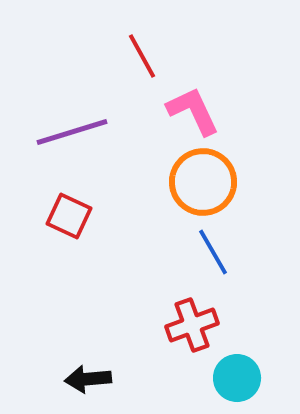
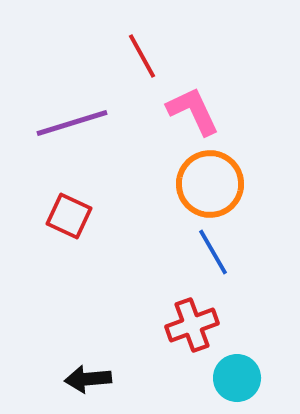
purple line: moved 9 px up
orange circle: moved 7 px right, 2 px down
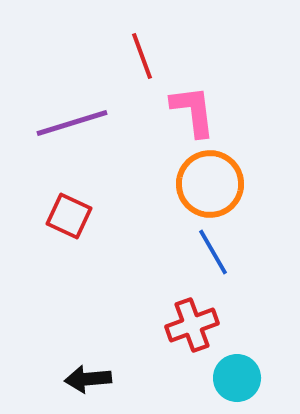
red line: rotated 9 degrees clockwise
pink L-shape: rotated 18 degrees clockwise
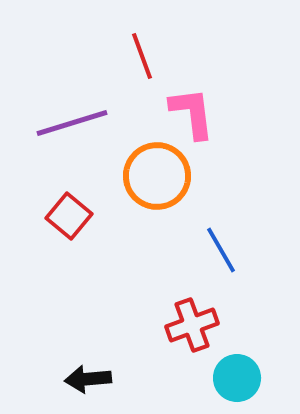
pink L-shape: moved 1 px left, 2 px down
orange circle: moved 53 px left, 8 px up
red square: rotated 15 degrees clockwise
blue line: moved 8 px right, 2 px up
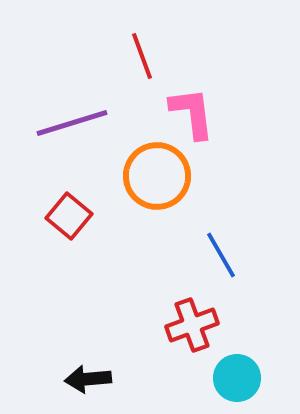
blue line: moved 5 px down
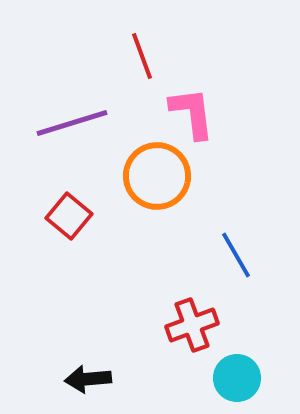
blue line: moved 15 px right
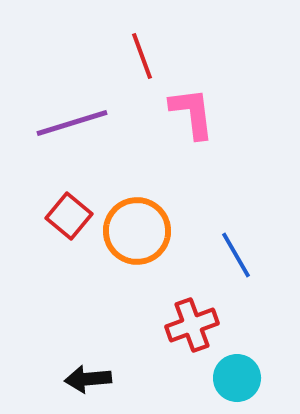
orange circle: moved 20 px left, 55 px down
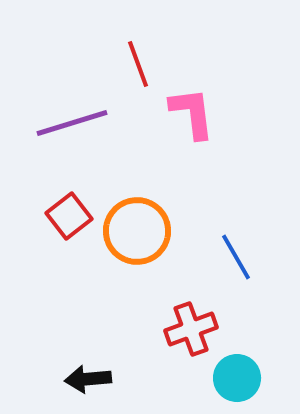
red line: moved 4 px left, 8 px down
red square: rotated 12 degrees clockwise
blue line: moved 2 px down
red cross: moved 1 px left, 4 px down
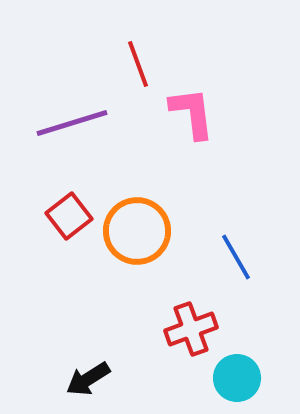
black arrow: rotated 27 degrees counterclockwise
